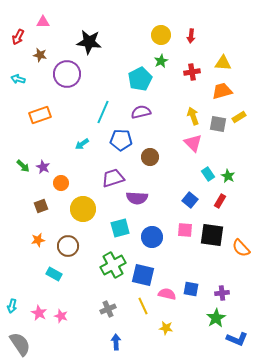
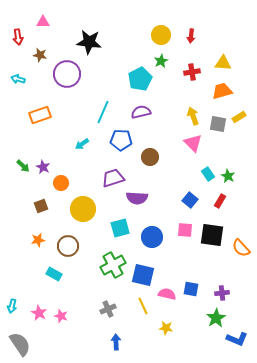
red arrow at (18, 37): rotated 35 degrees counterclockwise
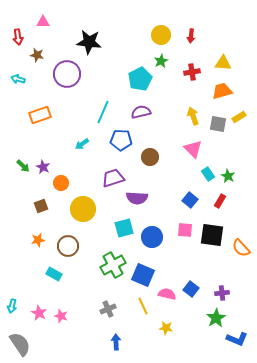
brown star at (40, 55): moved 3 px left
pink triangle at (193, 143): moved 6 px down
cyan square at (120, 228): moved 4 px right
blue square at (143, 275): rotated 10 degrees clockwise
blue square at (191, 289): rotated 28 degrees clockwise
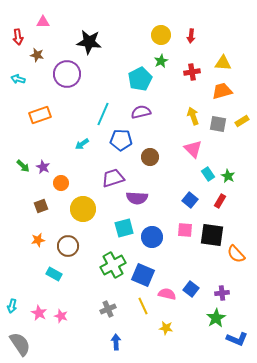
cyan line at (103, 112): moved 2 px down
yellow rectangle at (239, 117): moved 3 px right, 4 px down
orange semicircle at (241, 248): moved 5 px left, 6 px down
